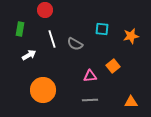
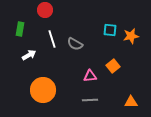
cyan square: moved 8 px right, 1 px down
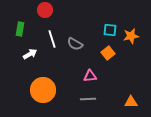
white arrow: moved 1 px right, 1 px up
orange square: moved 5 px left, 13 px up
gray line: moved 2 px left, 1 px up
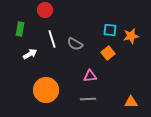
orange circle: moved 3 px right
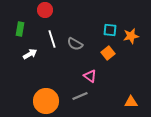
pink triangle: rotated 40 degrees clockwise
orange circle: moved 11 px down
gray line: moved 8 px left, 3 px up; rotated 21 degrees counterclockwise
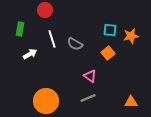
gray line: moved 8 px right, 2 px down
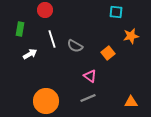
cyan square: moved 6 px right, 18 px up
gray semicircle: moved 2 px down
